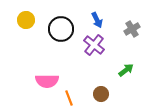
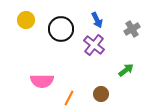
pink semicircle: moved 5 px left
orange line: rotated 49 degrees clockwise
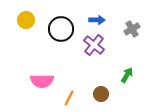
blue arrow: rotated 63 degrees counterclockwise
green arrow: moved 1 px right, 5 px down; rotated 21 degrees counterclockwise
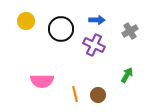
yellow circle: moved 1 px down
gray cross: moved 2 px left, 2 px down
purple cross: rotated 15 degrees counterclockwise
brown circle: moved 3 px left, 1 px down
orange line: moved 6 px right, 4 px up; rotated 42 degrees counterclockwise
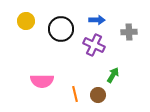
gray cross: moved 1 px left, 1 px down; rotated 28 degrees clockwise
green arrow: moved 14 px left
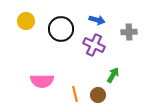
blue arrow: rotated 14 degrees clockwise
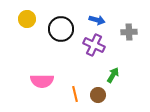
yellow circle: moved 1 px right, 2 px up
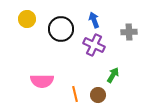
blue arrow: moved 3 px left; rotated 126 degrees counterclockwise
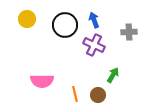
black circle: moved 4 px right, 4 px up
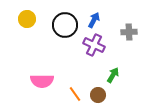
blue arrow: rotated 49 degrees clockwise
orange line: rotated 21 degrees counterclockwise
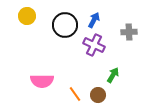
yellow circle: moved 3 px up
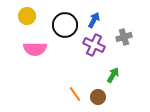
gray cross: moved 5 px left, 5 px down; rotated 14 degrees counterclockwise
pink semicircle: moved 7 px left, 32 px up
brown circle: moved 2 px down
